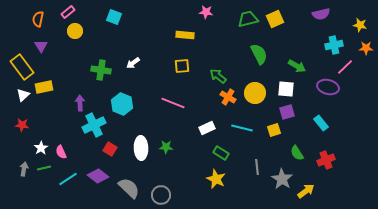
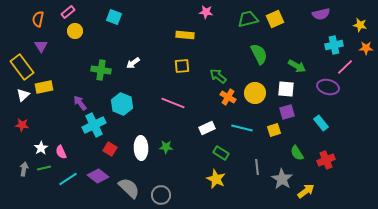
purple arrow at (80, 103): rotated 35 degrees counterclockwise
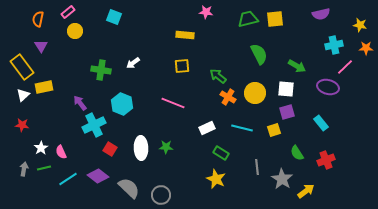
yellow square at (275, 19): rotated 18 degrees clockwise
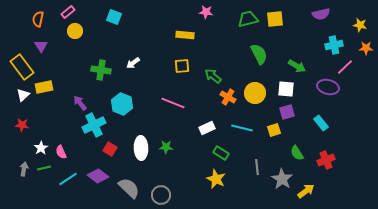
green arrow at (218, 76): moved 5 px left
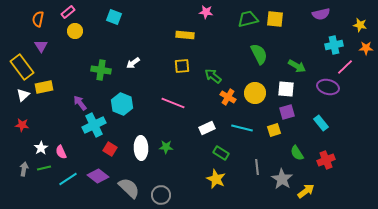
yellow square at (275, 19): rotated 12 degrees clockwise
